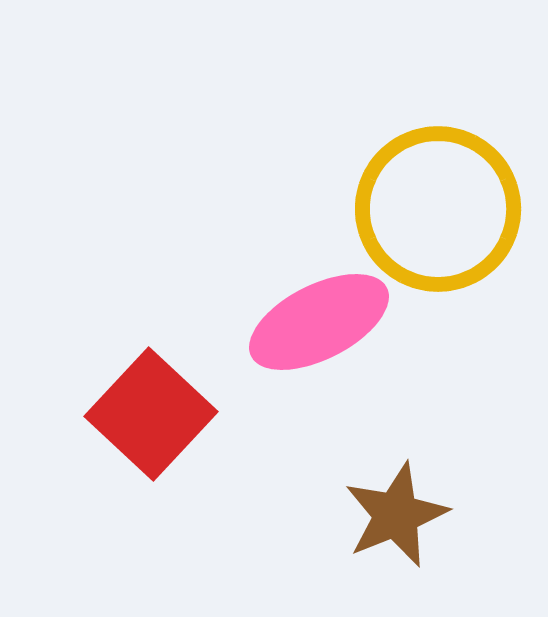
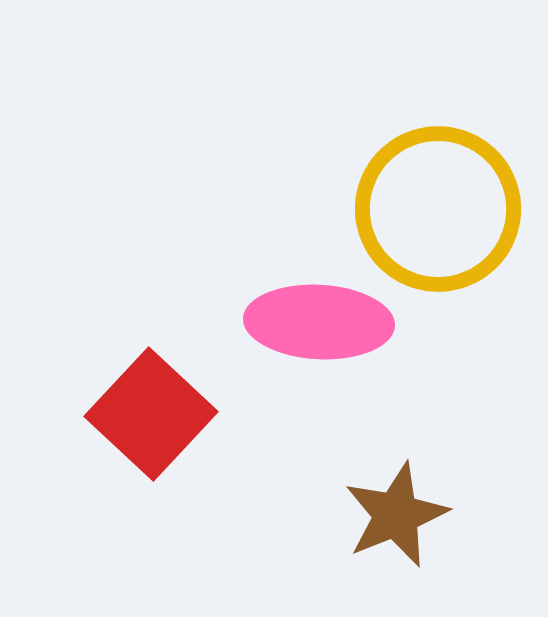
pink ellipse: rotated 30 degrees clockwise
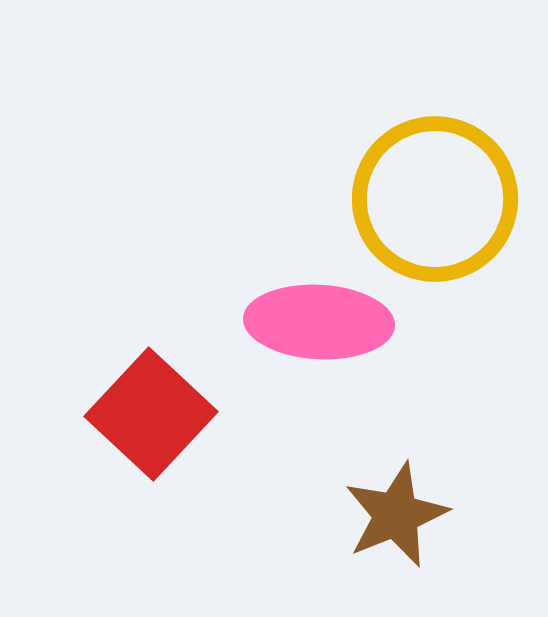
yellow circle: moved 3 px left, 10 px up
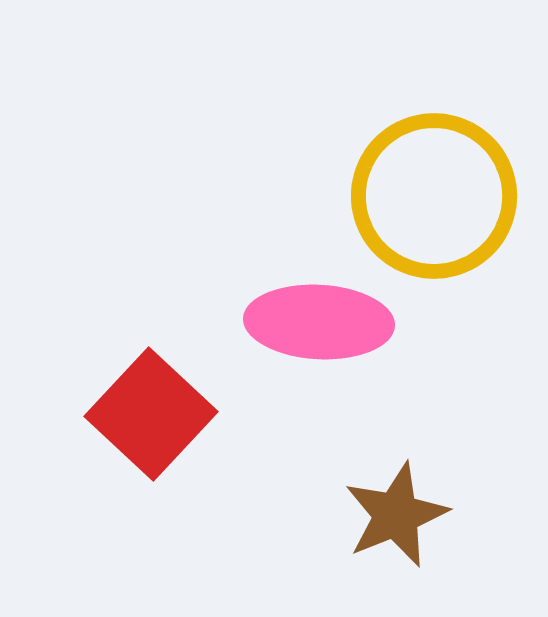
yellow circle: moved 1 px left, 3 px up
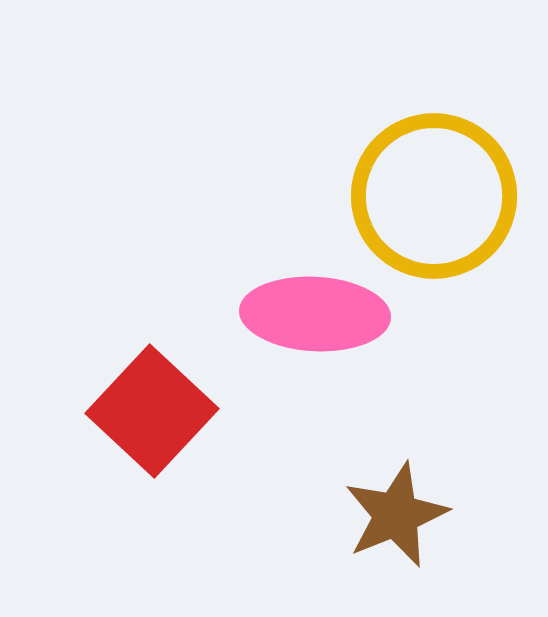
pink ellipse: moved 4 px left, 8 px up
red square: moved 1 px right, 3 px up
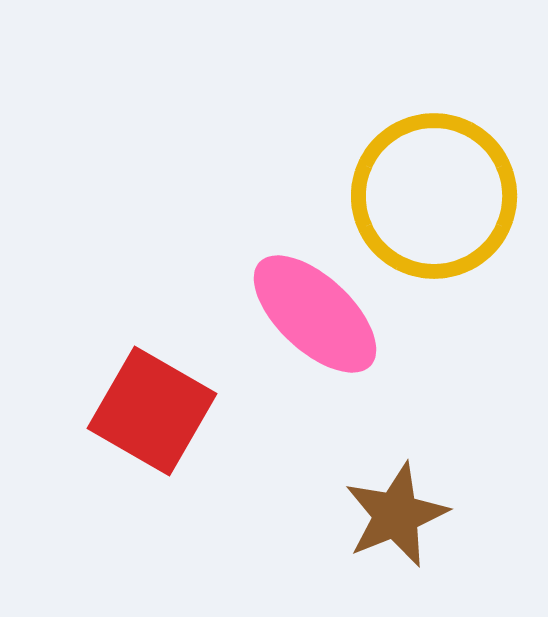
pink ellipse: rotated 40 degrees clockwise
red square: rotated 13 degrees counterclockwise
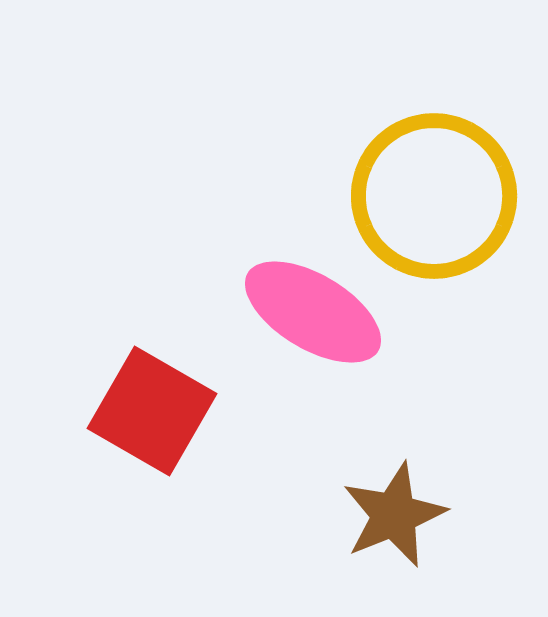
pink ellipse: moved 2 px left, 2 px up; rotated 12 degrees counterclockwise
brown star: moved 2 px left
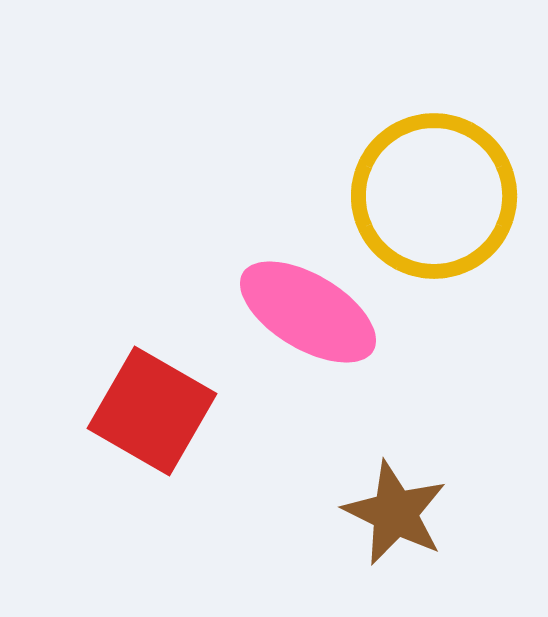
pink ellipse: moved 5 px left
brown star: moved 1 px right, 2 px up; rotated 24 degrees counterclockwise
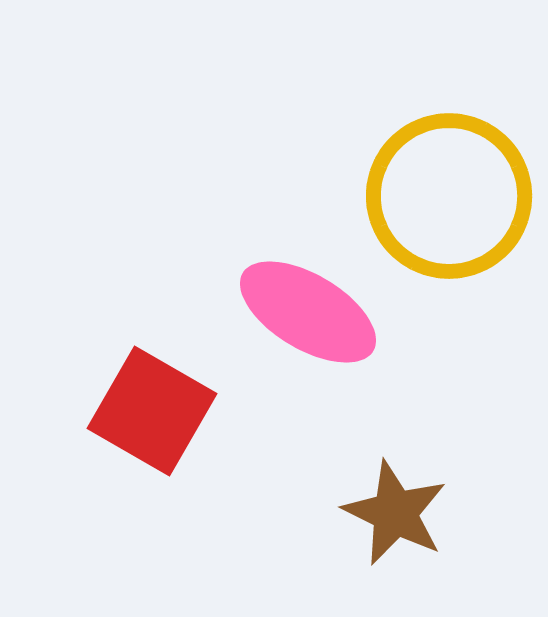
yellow circle: moved 15 px right
